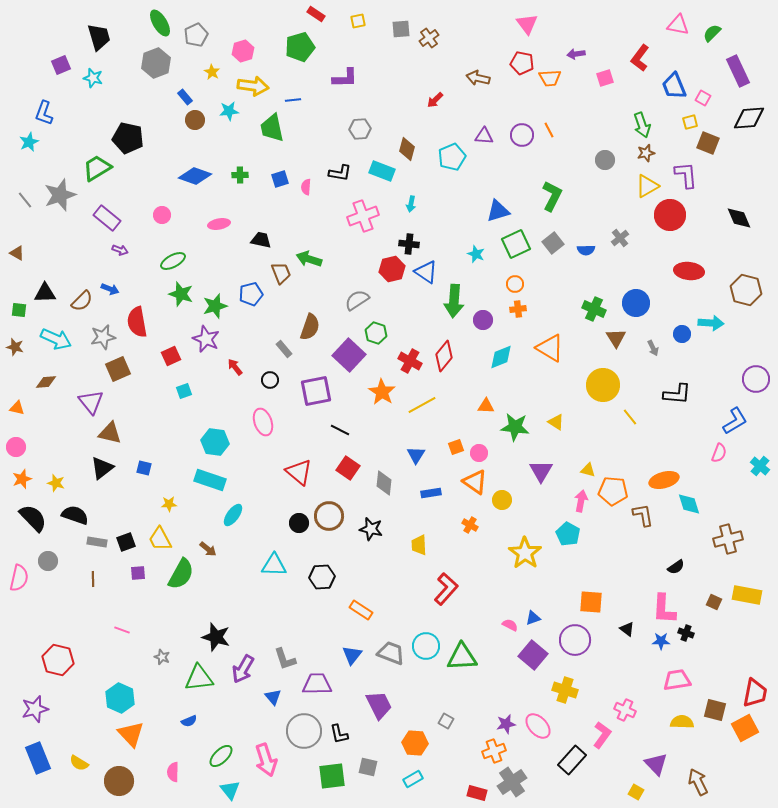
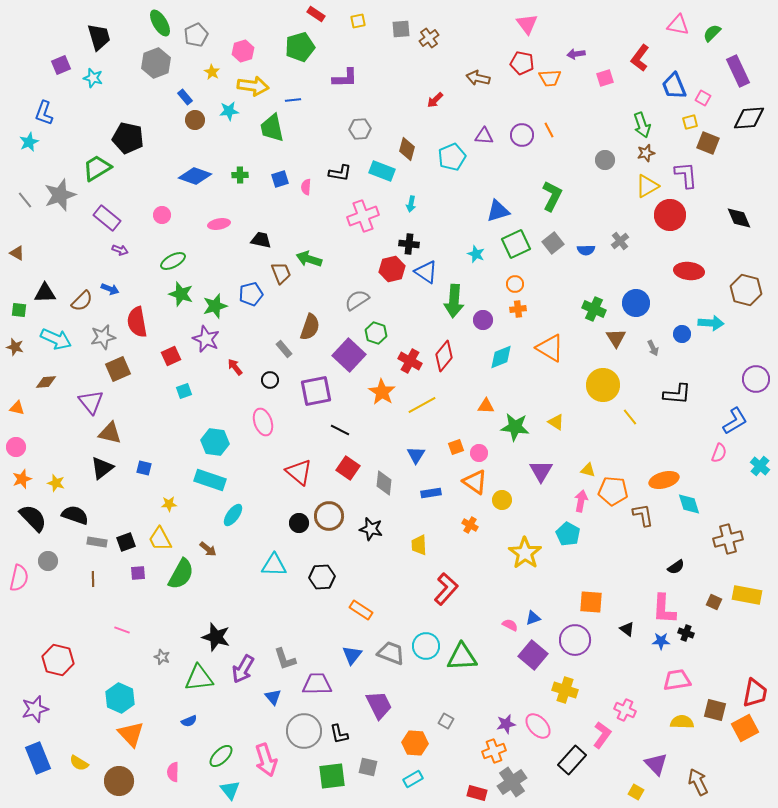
gray cross at (620, 238): moved 3 px down
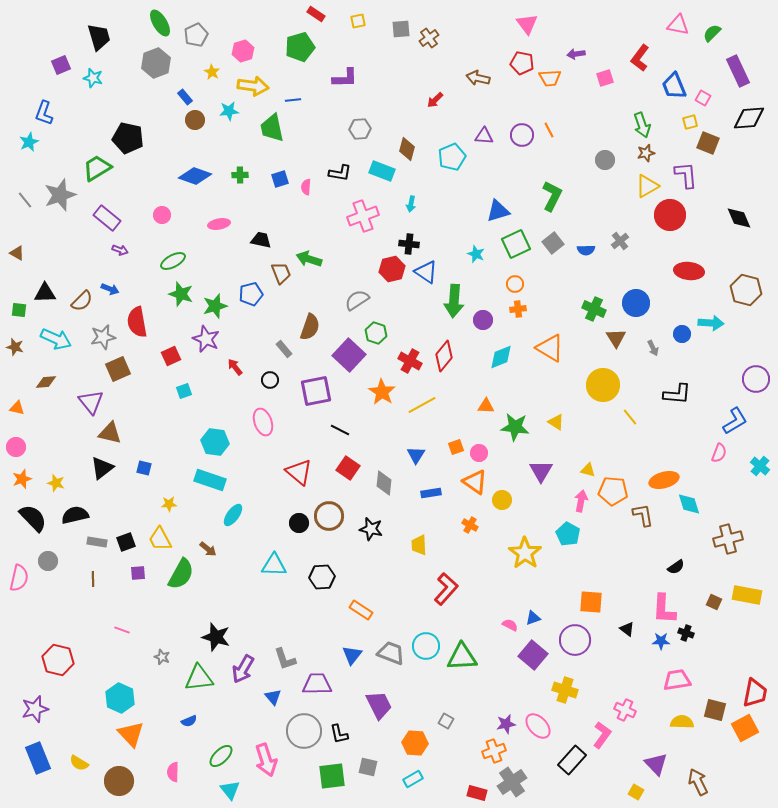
black semicircle at (75, 515): rotated 32 degrees counterclockwise
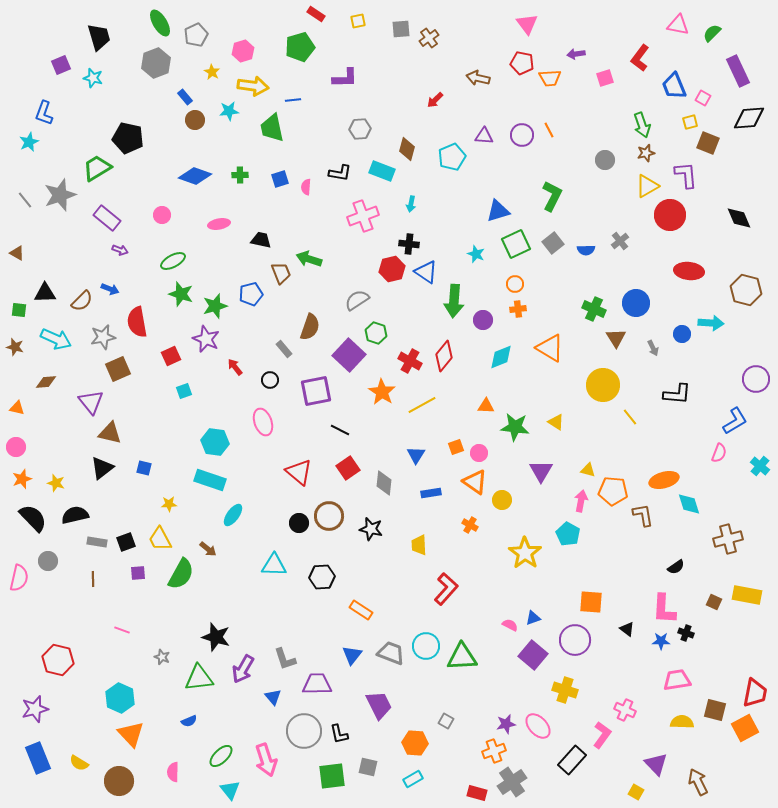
red square at (348, 468): rotated 20 degrees clockwise
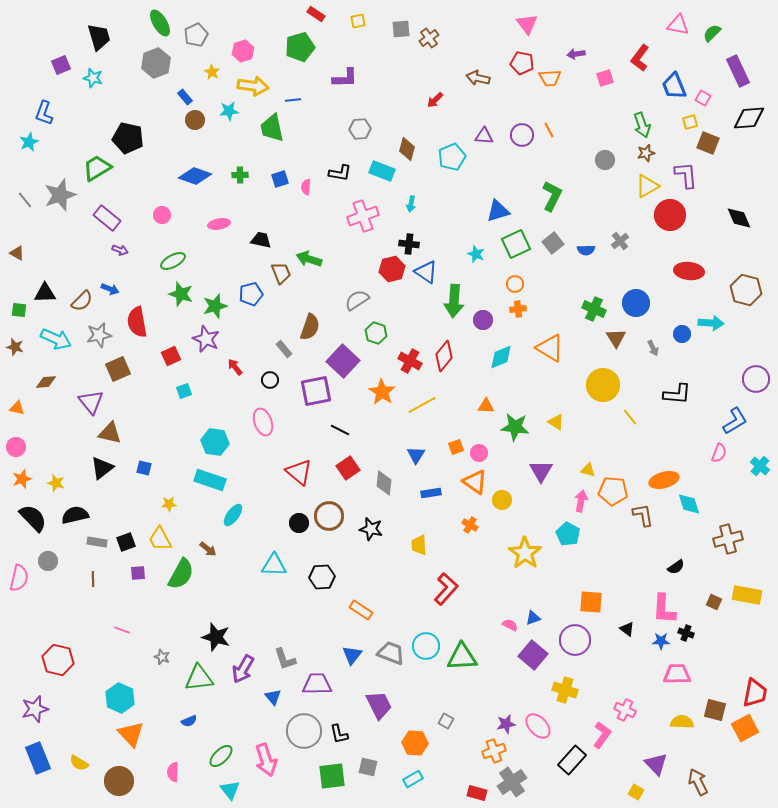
gray star at (103, 337): moved 4 px left, 2 px up
purple square at (349, 355): moved 6 px left, 6 px down
pink trapezoid at (677, 680): moved 6 px up; rotated 8 degrees clockwise
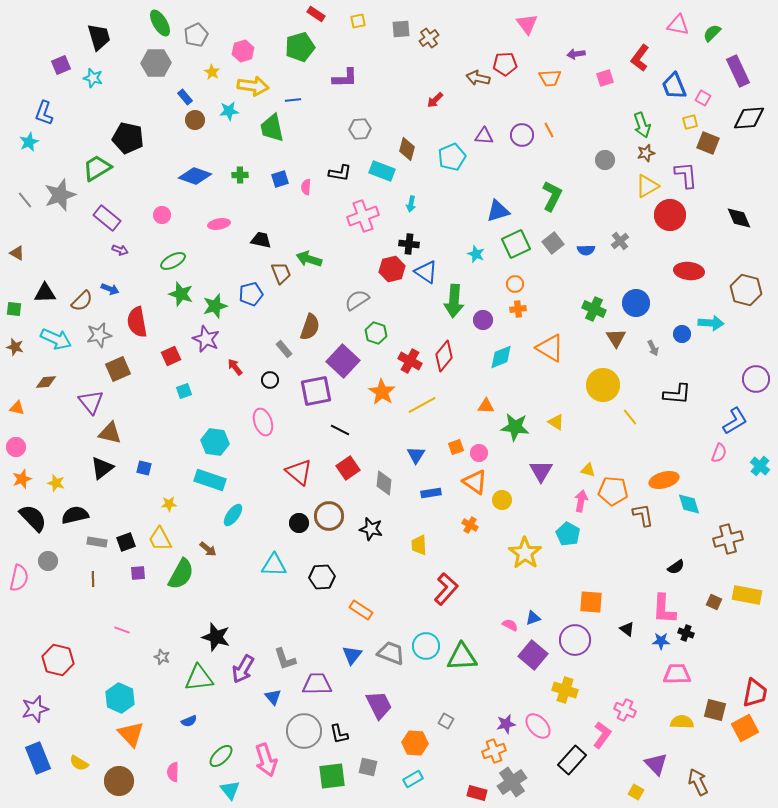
gray hexagon at (156, 63): rotated 20 degrees clockwise
red pentagon at (522, 63): moved 17 px left, 1 px down; rotated 15 degrees counterclockwise
green square at (19, 310): moved 5 px left, 1 px up
